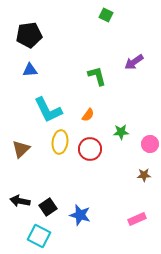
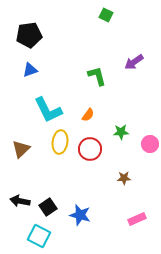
blue triangle: rotated 14 degrees counterclockwise
brown star: moved 20 px left, 3 px down
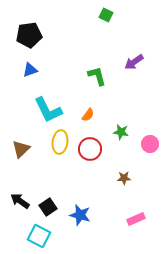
green star: rotated 14 degrees clockwise
black arrow: rotated 24 degrees clockwise
pink rectangle: moved 1 px left
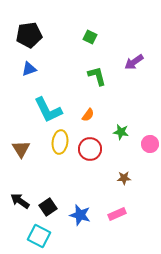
green square: moved 16 px left, 22 px down
blue triangle: moved 1 px left, 1 px up
brown triangle: rotated 18 degrees counterclockwise
pink rectangle: moved 19 px left, 5 px up
